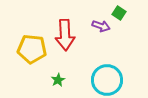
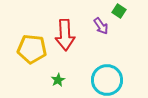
green square: moved 2 px up
purple arrow: rotated 36 degrees clockwise
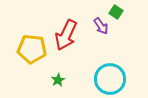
green square: moved 3 px left, 1 px down
red arrow: moved 1 px right; rotated 28 degrees clockwise
cyan circle: moved 3 px right, 1 px up
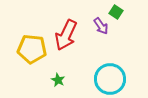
green star: rotated 16 degrees counterclockwise
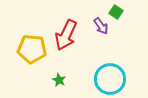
green star: moved 1 px right
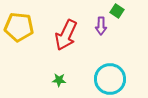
green square: moved 1 px right, 1 px up
purple arrow: rotated 36 degrees clockwise
yellow pentagon: moved 13 px left, 22 px up
green star: rotated 24 degrees counterclockwise
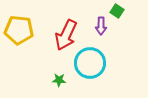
yellow pentagon: moved 3 px down
cyan circle: moved 20 px left, 16 px up
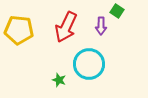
red arrow: moved 8 px up
cyan circle: moved 1 px left, 1 px down
green star: rotated 16 degrees clockwise
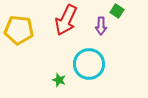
red arrow: moved 7 px up
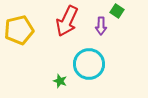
red arrow: moved 1 px right, 1 px down
yellow pentagon: rotated 20 degrees counterclockwise
green star: moved 1 px right, 1 px down
